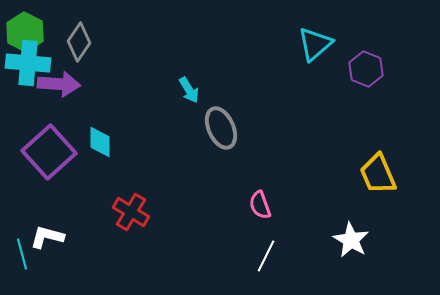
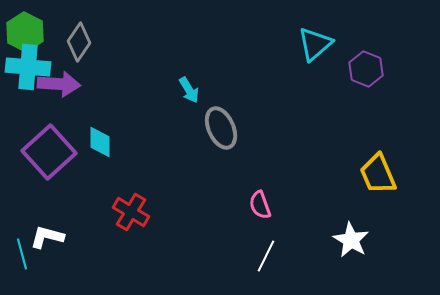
cyan cross: moved 4 px down
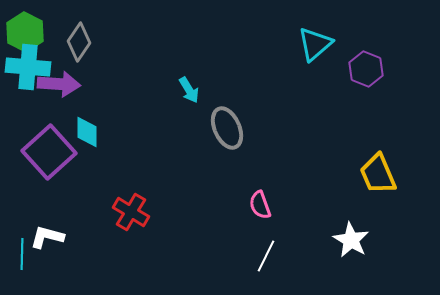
gray ellipse: moved 6 px right
cyan diamond: moved 13 px left, 10 px up
cyan line: rotated 16 degrees clockwise
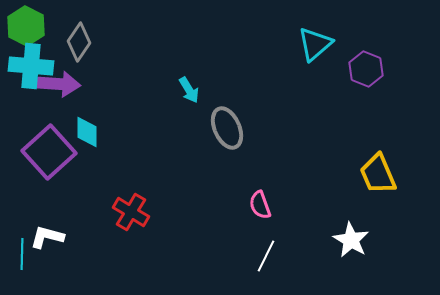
green hexagon: moved 1 px right, 6 px up
cyan cross: moved 3 px right, 1 px up
